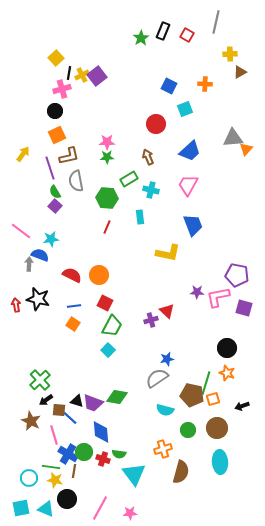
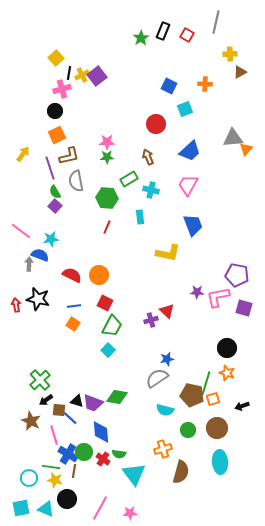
red cross at (103, 459): rotated 16 degrees clockwise
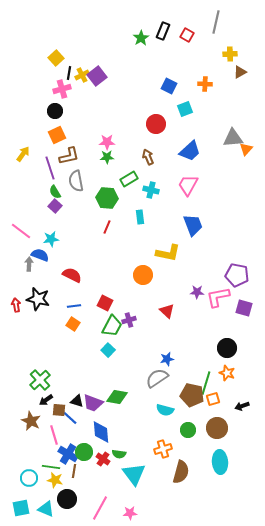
orange circle at (99, 275): moved 44 px right
purple cross at (151, 320): moved 22 px left
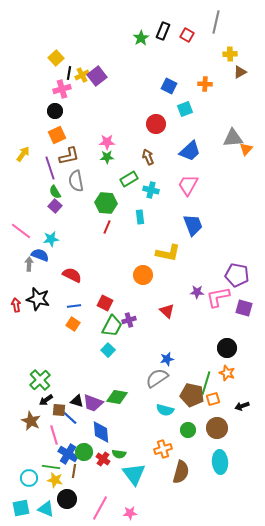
green hexagon at (107, 198): moved 1 px left, 5 px down
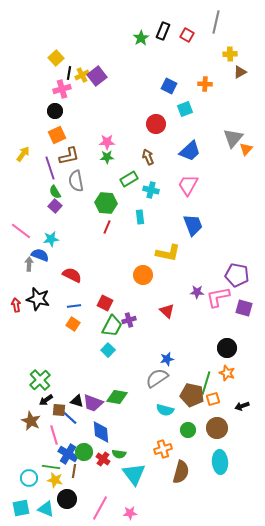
gray triangle at (233, 138): rotated 45 degrees counterclockwise
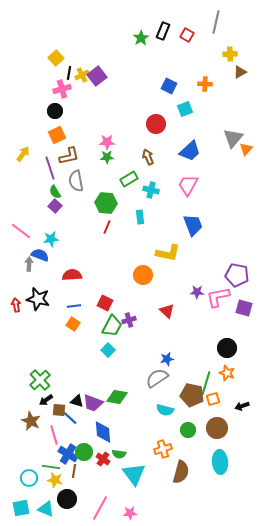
red semicircle at (72, 275): rotated 30 degrees counterclockwise
blue diamond at (101, 432): moved 2 px right
